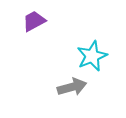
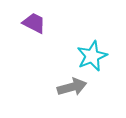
purple trapezoid: moved 2 px down; rotated 55 degrees clockwise
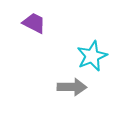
gray arrow: rotated 16 degrees clockwise
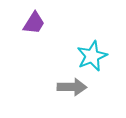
purple trapezoid: rotated 95 degrees clockwise
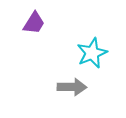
cyan star: moved 3 px up
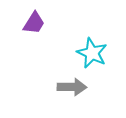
cyan star: rotated 24 degrees counterclockwise
